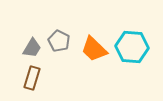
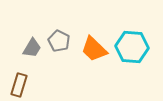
brown rectangle: moved 13 px left, 7 px down
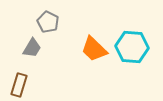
gray pentagon: moved 11 px left, 19 px up
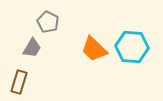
brown rectangle: moved 3 px up
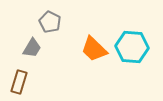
gray pentagon: moved 2 px right
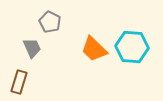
gray trapezoid: rotated 55 degrees counterclockwise
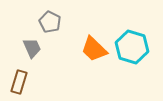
cyan hexagon: rotated 12 degrees clockwise
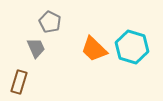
gray trapezoid: moved 4 px right
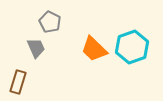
cyan hexagon: rotated 24 degrees clockwise
brown rectangle: moved 1 px left
